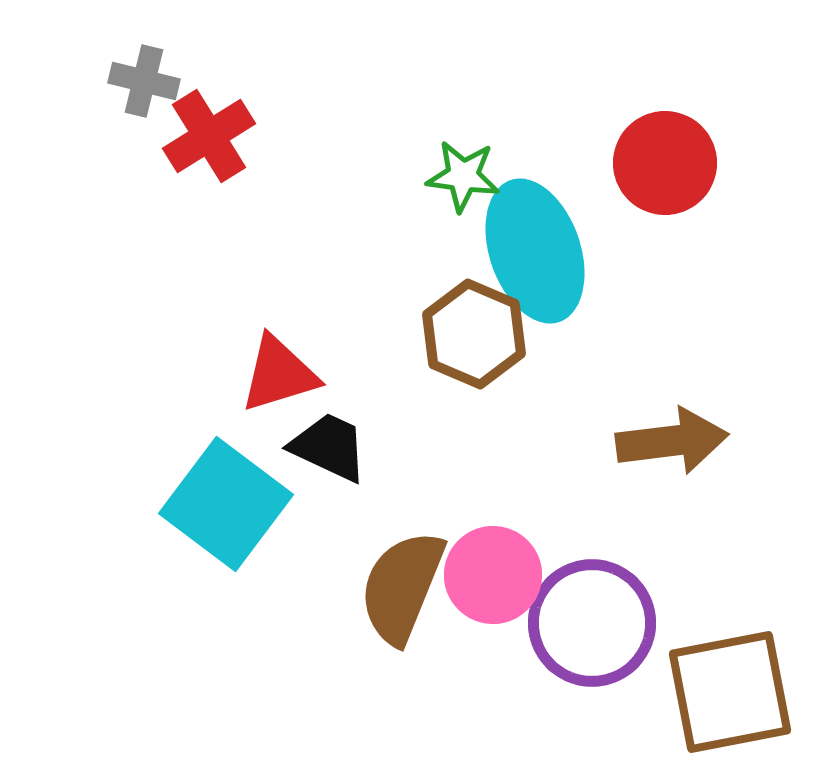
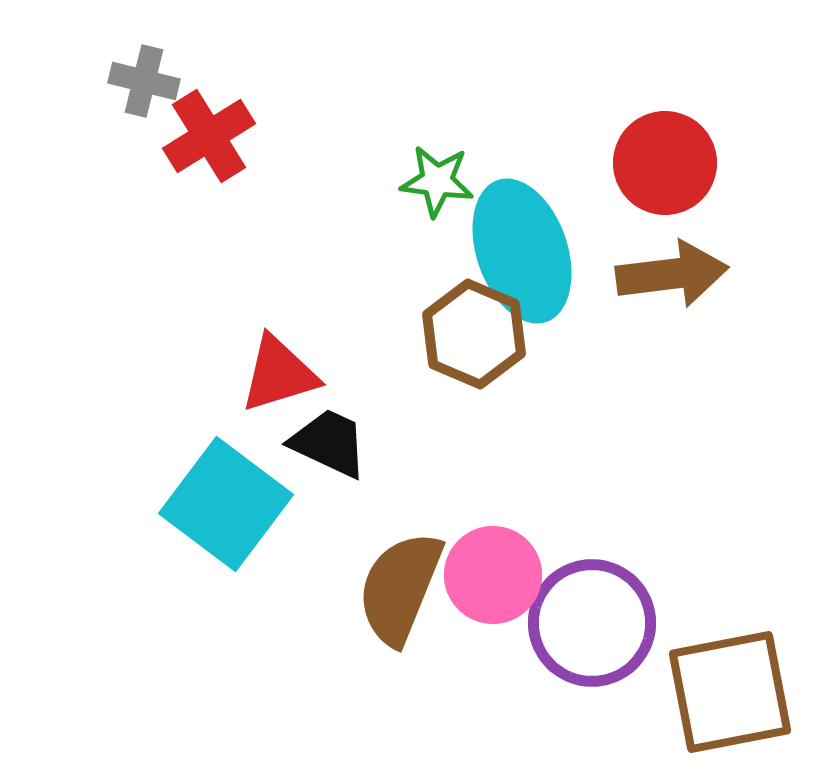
green star: moved 26 px left, 5 px down
cyan ellipse: moved 13 px left
brown arrow: moved 167 px up
black trapezoid: moved 4 px up
brown semicircle: moved 2 px left, 1 px down
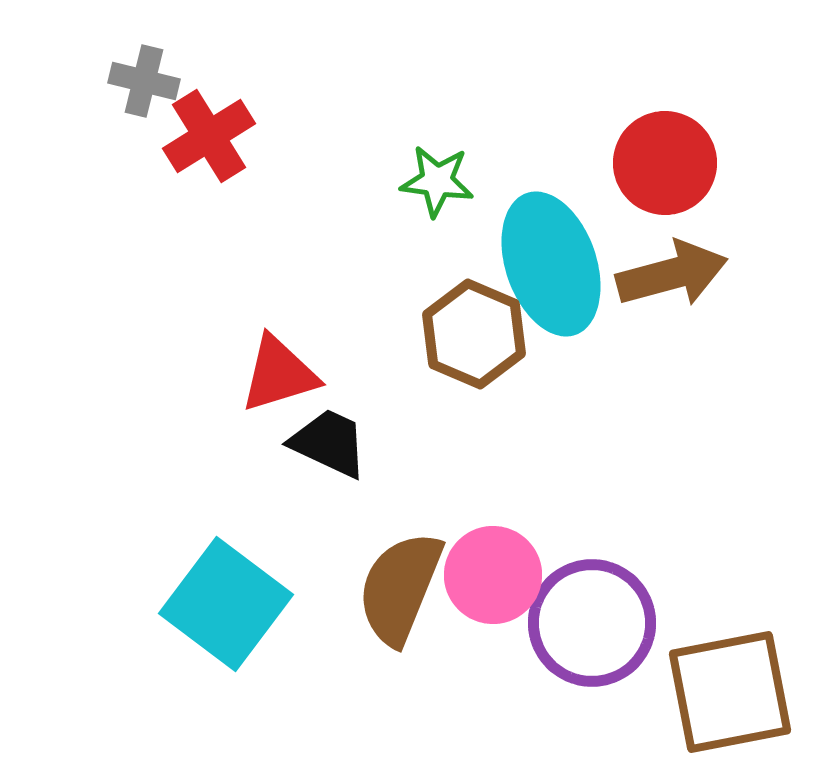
cyan ellipse: moved 29 px right, 13 px down
brown arrow: rotated 8 degrees counterclockwise
cyan square: moved 100 px down
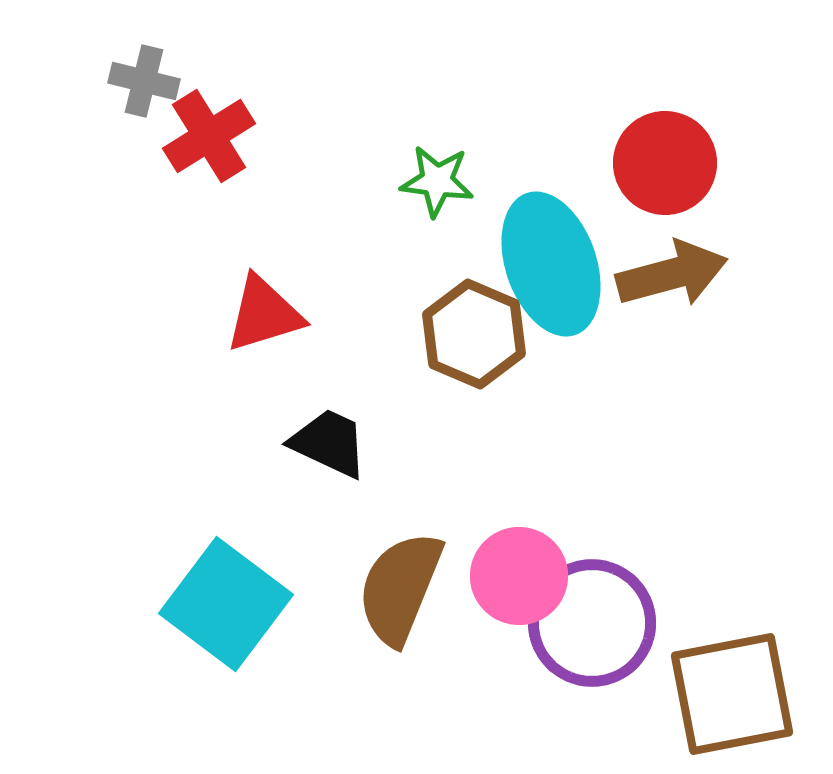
red triangle: moved 15 px left, 60 px up
pink circle: moved 26 px right, 1 px down
brown square: moved 2 px right, 2 px down
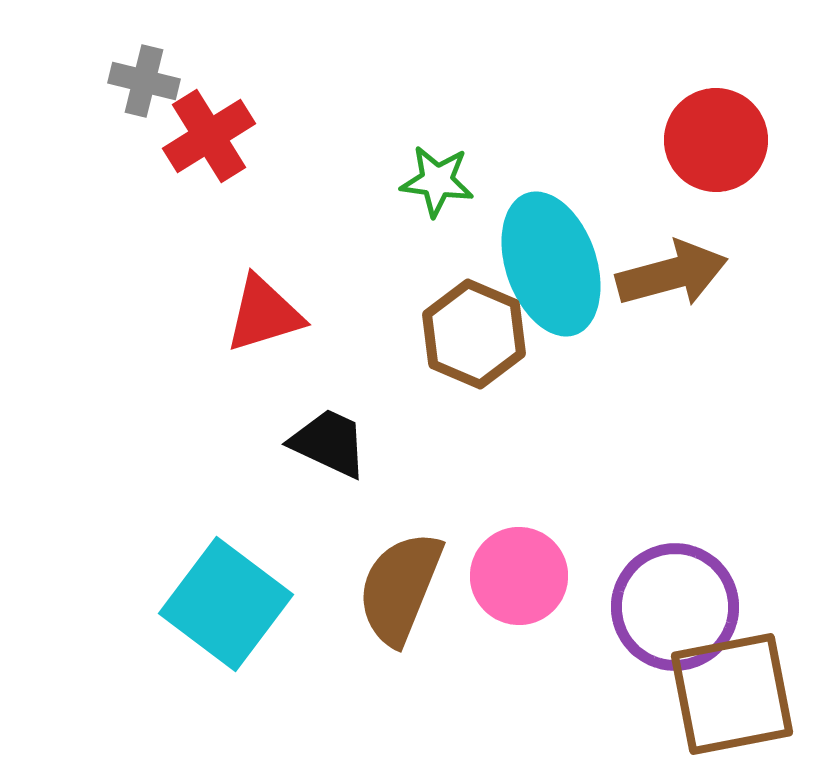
red circle: moved 51 px right, 23 px up
purple circle: moved 83 px right, 16 px up
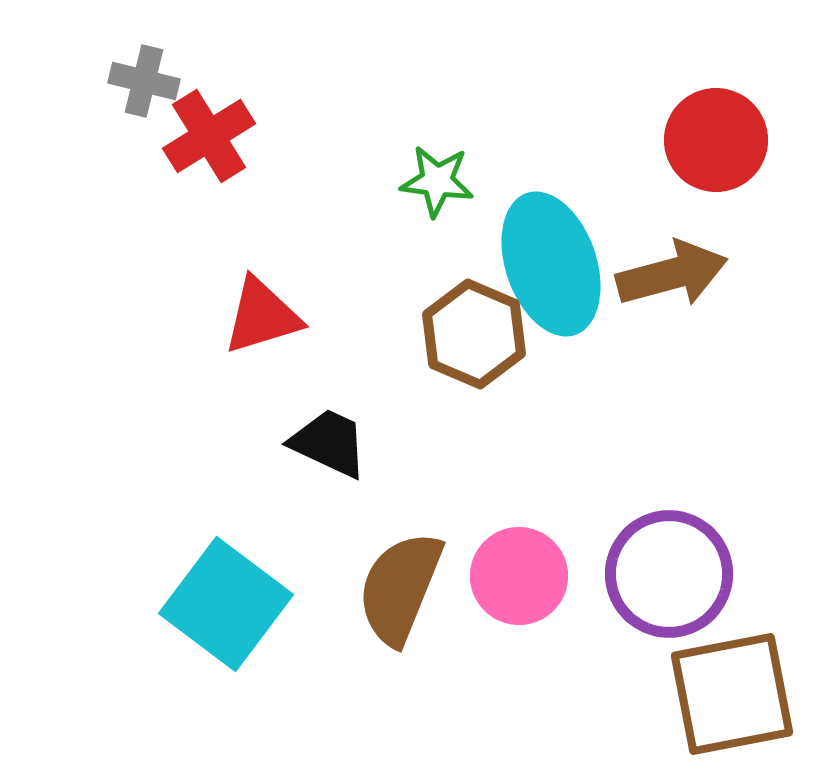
red triangle: moved 2 px left, 2 px down
purple circle: moved 6 px left, 33 px up
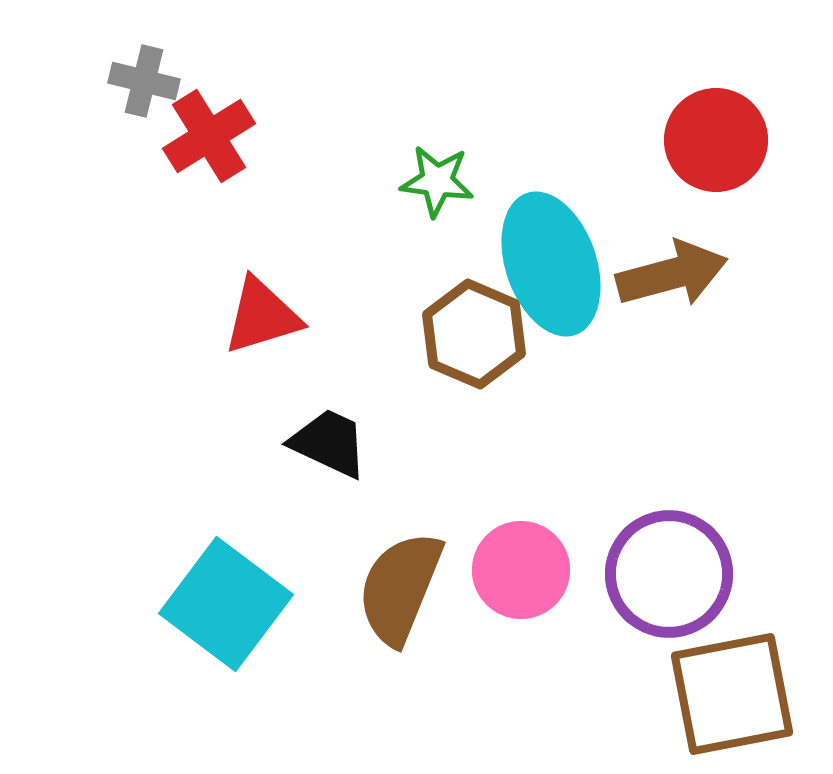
pink circle: moved 2 px right, 6 px up
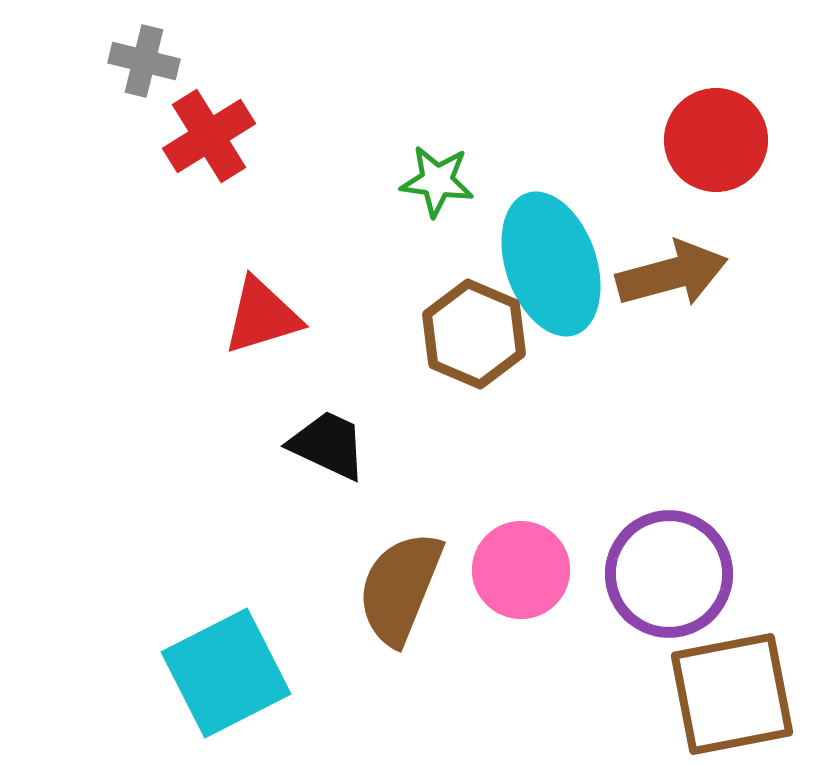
gray cross: moved 20 px up
black trapezoid: moved 1 px left, 2 px down
cyan square: moved 69 px down; rotated 26 degrees clockwise
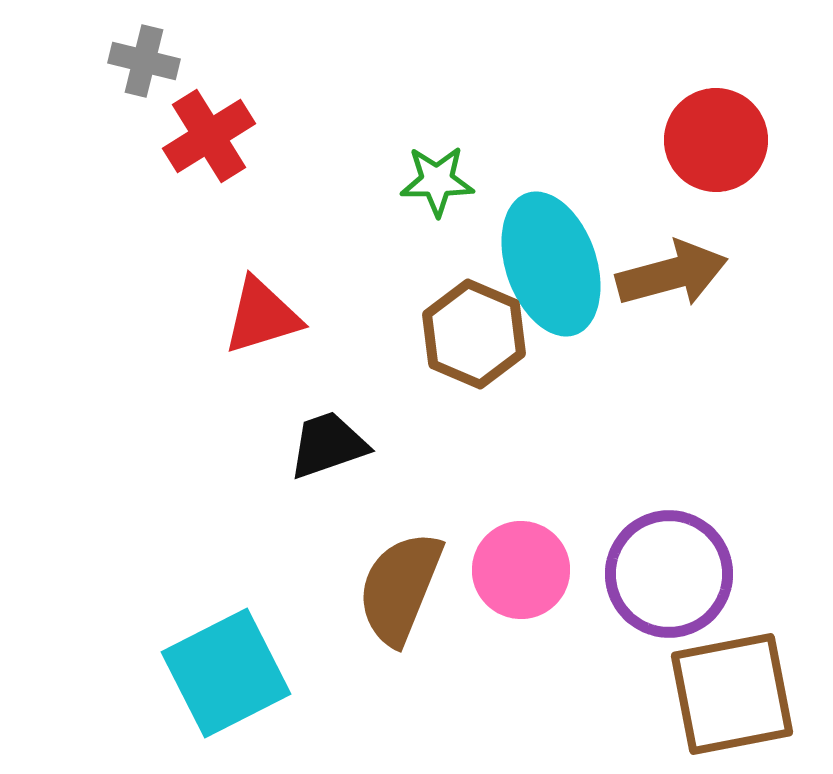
green star: rotated 8 degrees counterclockwise
black trapezoid: rotated 44 degrees counterclockwise
